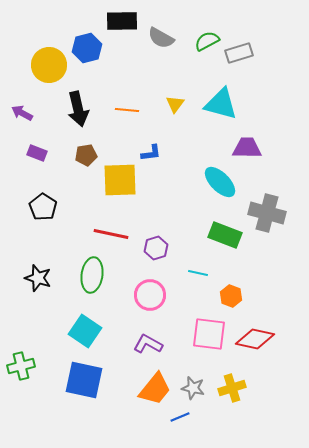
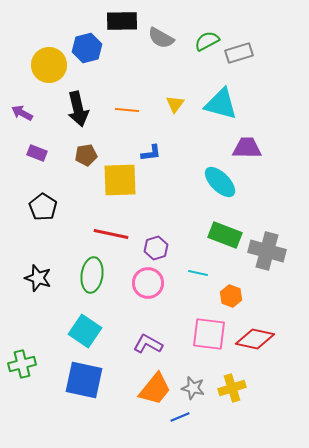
gray cross: moved 38 px down
pink circle: moved 2 px left, 12 px up
green cross: moved 1 px right, 2 px up
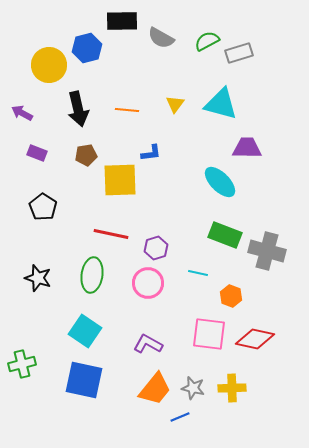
yellow cross: rotated 16 degrees clockwise
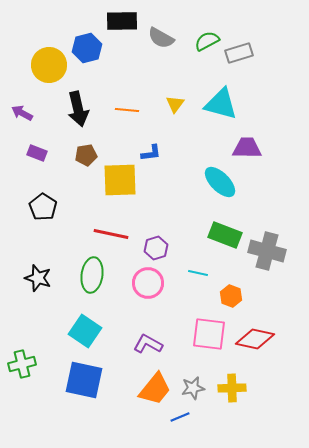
gray star: rotated 25 degrees counterclockwise
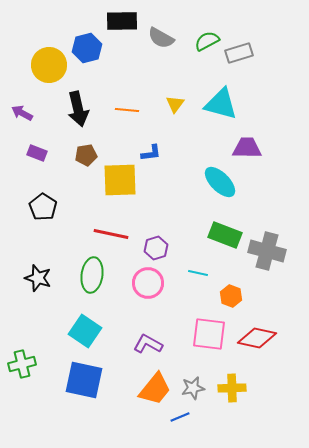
red diamond: moved 2 px right, 1 px up
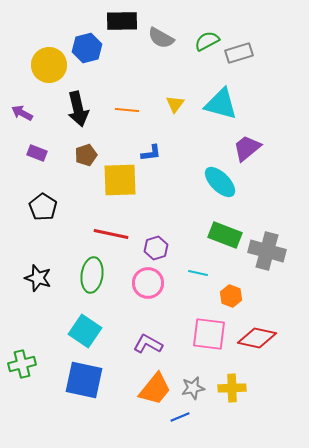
purple trapezoid: rotated 40 degrees counterclockwise
brown pentagon: rotated 10 degrees counterclockwise
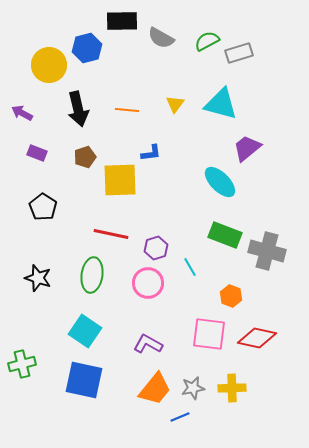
brown pentagon: moved 1 px left, 2 px down
cyan line: moved 8 px left, 6 px up; rotated 48 degrees clockwise
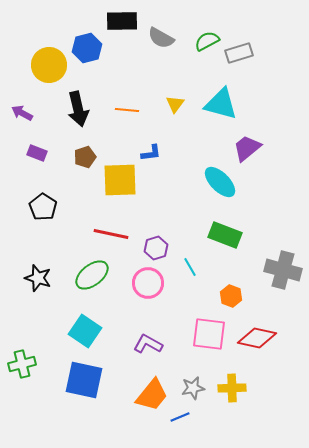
gray cross: moved 16 px right, 19 px down
green ellipse: rotated 44 degrees clockwise
orange trapezoid: moved 3 px left, 6 px down
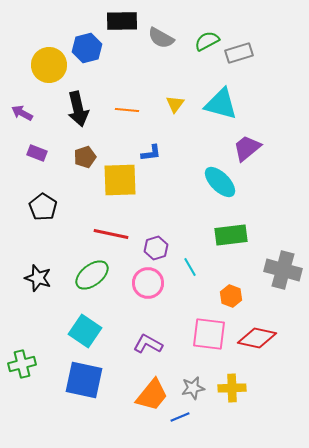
green rectangle: moved 6 px right; rotated 28 degrees counterclockwise
